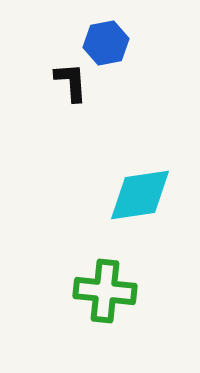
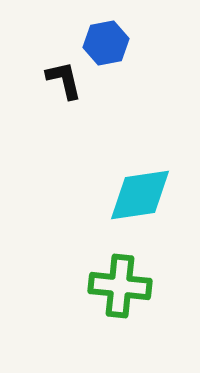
black L-shape: moved 7 px left, 2 px up; rotated 9 degrees counterclockwise
green cross: moved 15 px right, 5 px up
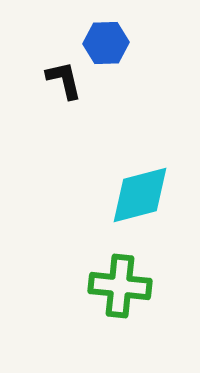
blue hexagon: rotated 9 degrees clockwise
cyan diamond: rotated 6 degrees counterclockwise
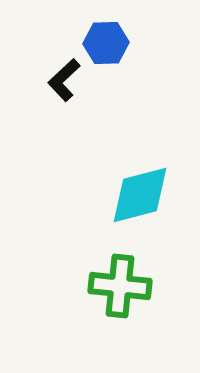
black L-shape: rotated 120 degrees counterclockwise
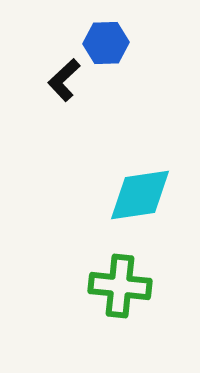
cyan diamond: rotated 6 degrees clockwise
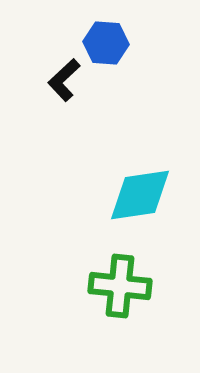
blue hexagon: rotated 6 degrees clockwise
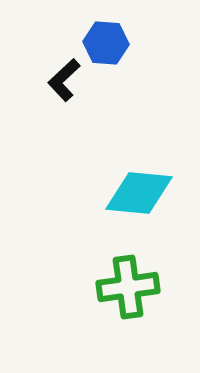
cyan diamond: moved 1 px left, 2 px up; rotated 14 degrees clockwise
green cross: moved 8 px right, 1 px down; rotated 14 degrees counterclockwise
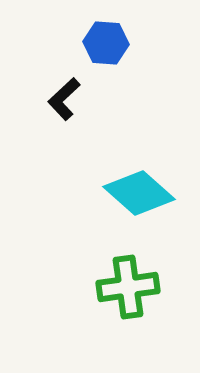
black L-shape: moved 19 px down
cyan diamond: rotated 36 degrees clockwise
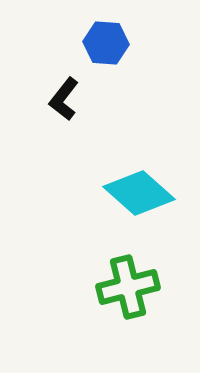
black L-shape: rotated 9 degrees counterclockwise
green cross: rotated 6 degrees counterclockwise
